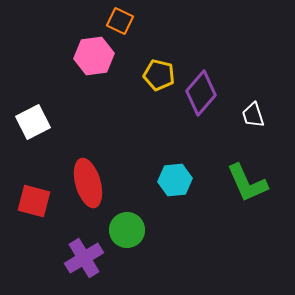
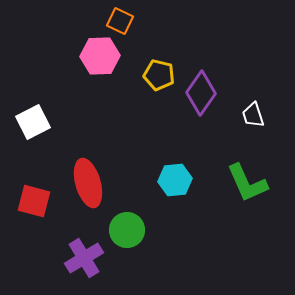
pink hexagon: moved 6 px right; rotated 6 degrees clockwise
purple diamond: rotated 6 degrees counterclockwise
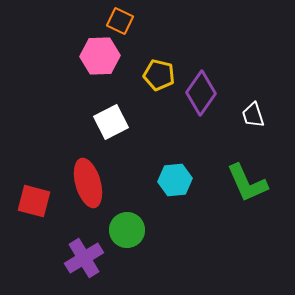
white square: moved 78 px right
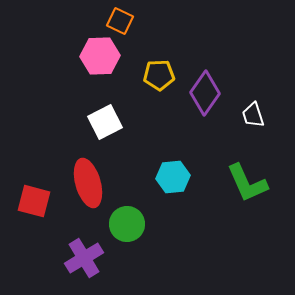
yellow pentagon: rotated 16 degrees counterclockwise
purple diamond: moved 4 px right
white square: moved 6 px left
cyan hexagon: moved 2 px left, 3 px up
green circle: moved 6 px up
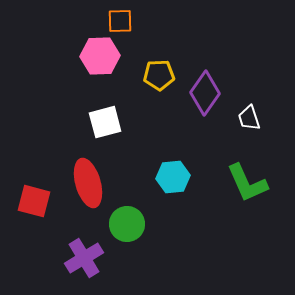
orange square: rotated 28 degrees counterclockwise
white trapezoid: moved 4 px left, 3 px down
white square: rotated 12 degrees clockwise
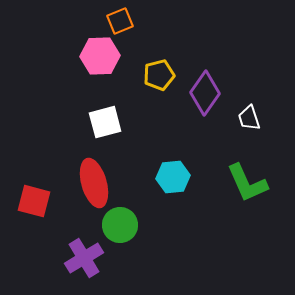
orange square: rotated 20 degrees counterclockwise
yellow pentagon: rotated 12 degrees counterclockwise
red ellipse: moved 6 px right
green circle: moved 7 px left, 1 px down
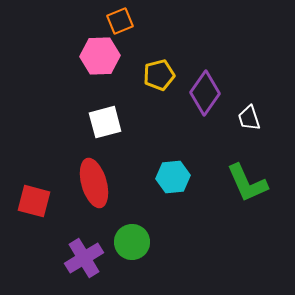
green circle: moved 12 px right, 17 px down
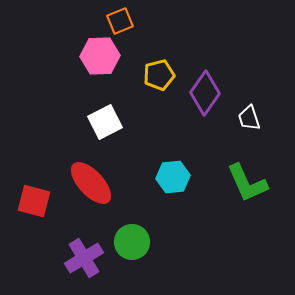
white square: rotated 12 degrees counterclockwise
red ellipse: moved 3 px left; rotated 27 degrees counterclockwise
